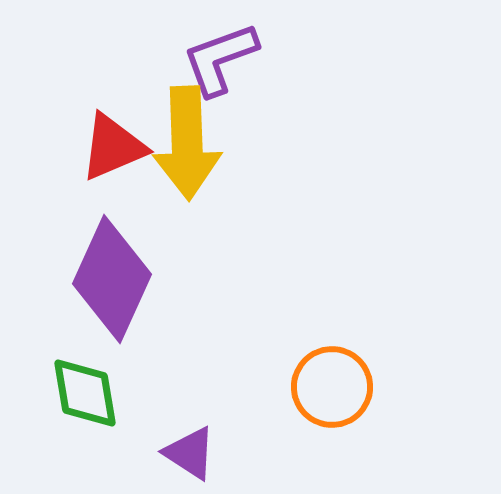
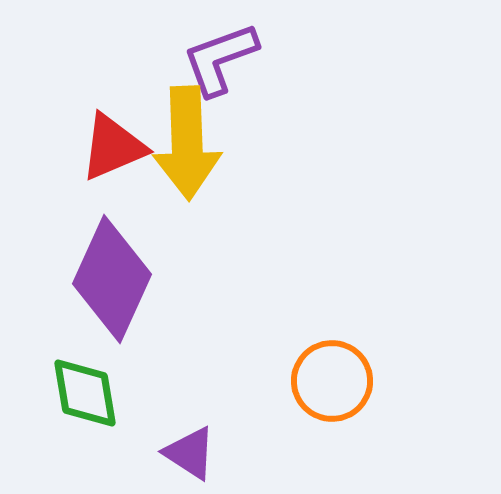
orange circle: moved 6 px up
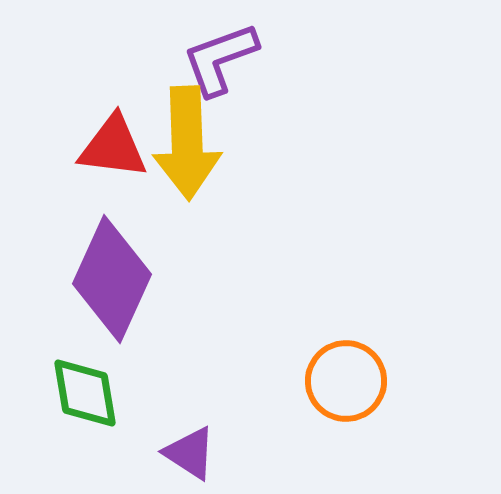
red triangle: rotated 30 degrees clockwise
orange circle: moved 14 px right
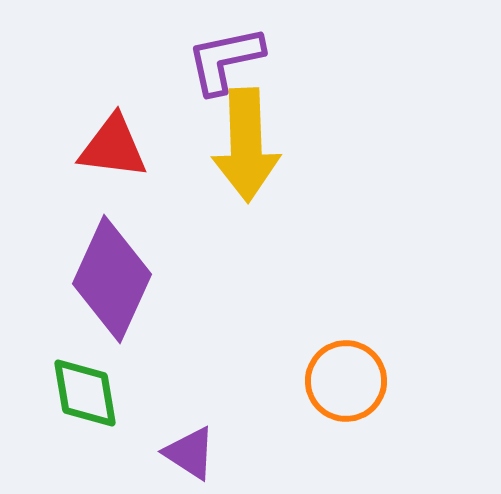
purple L-shape: moved 5 px right, 1 px down; rotated 8 degrees clockwise
yellow arrow: moved 59 px right, 2 px down
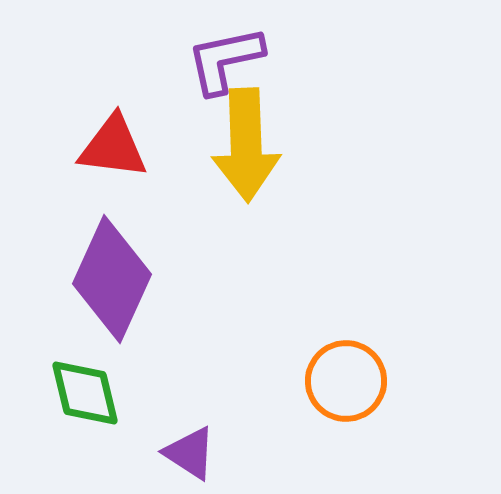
green diamond: rotated 4 degrees counterclockwise
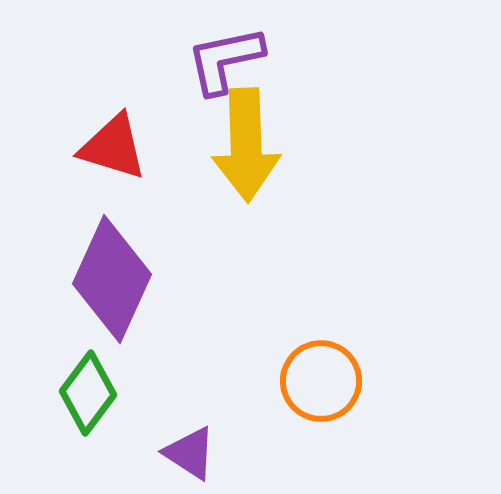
red triangle: rotated 10 degrees clockwise
orange circle: moved 25 px left
green diamond: moved 3 px right; rotated 50 degrees clockwise
